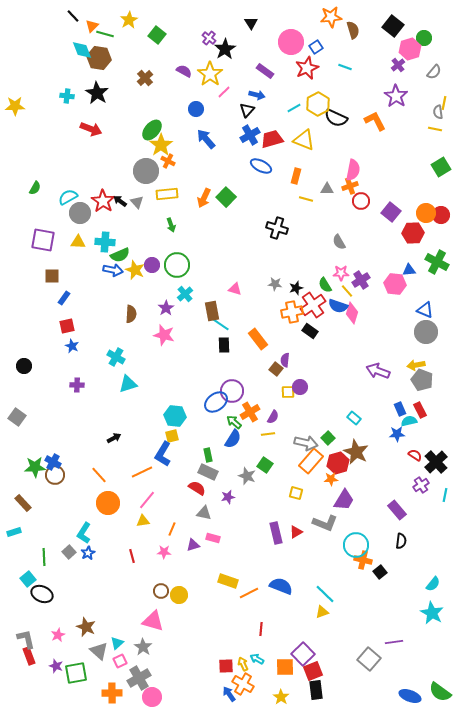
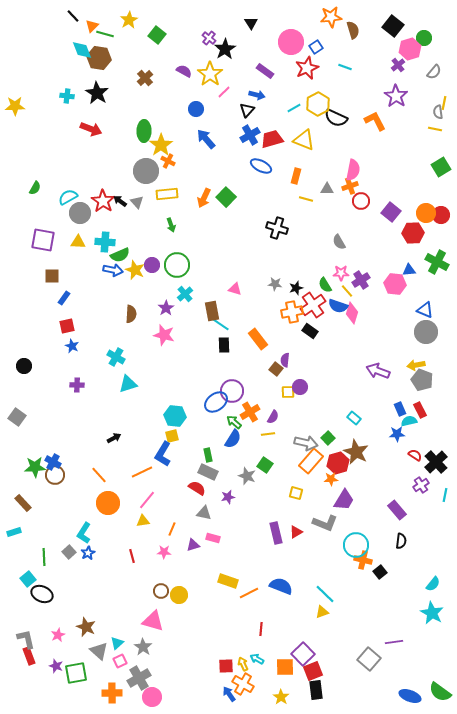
green ellipse at (152, 130): moved 8 px left, 1 px down; rotated 40 degrees counterclockwise
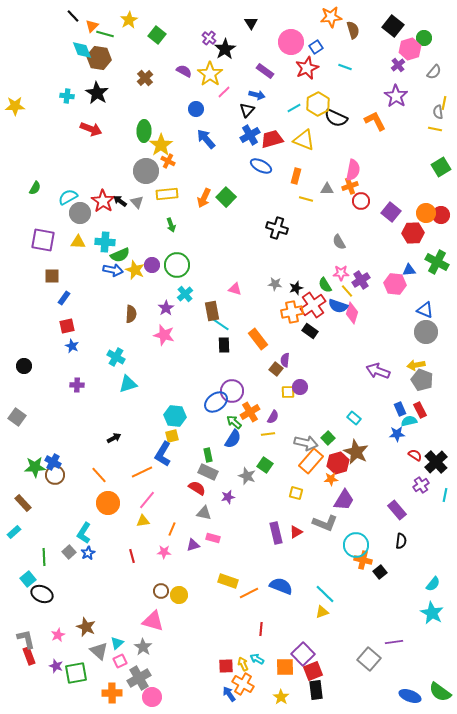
cyan rectangle at (14, 532): rotated 24 degrees counterclockwise
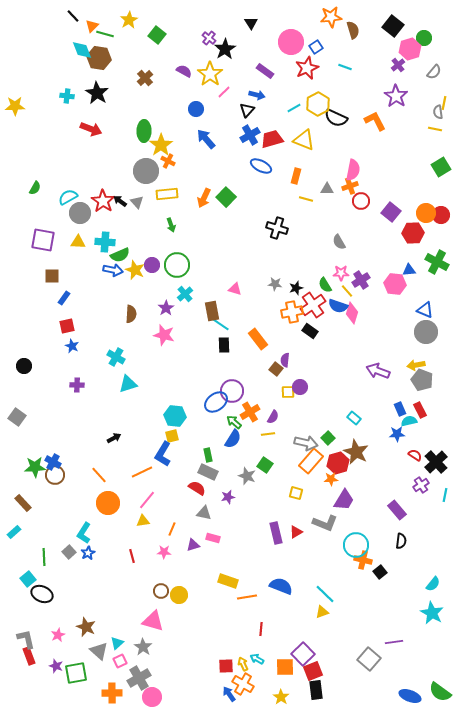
orange line at (249, 593): moved 2 px left, 4 px down; rotated 18 degrees clockwise
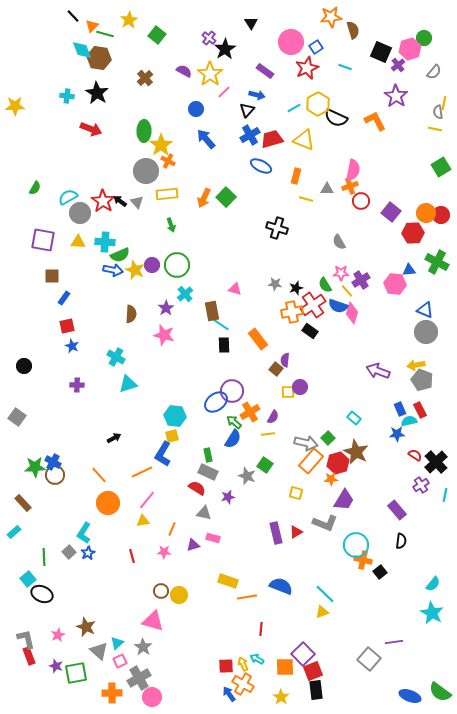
black square at (393, 26): moved 12 px left, 26 px down; rotated 15 degrees counterclockwise
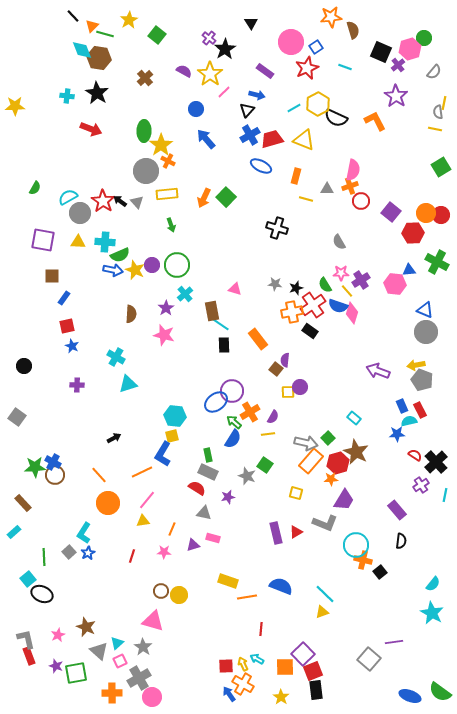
blue rectangle at (400, 409): moved 2 px right, 3 px up
red line at (132, 556): rotated 32 degrees clockwise
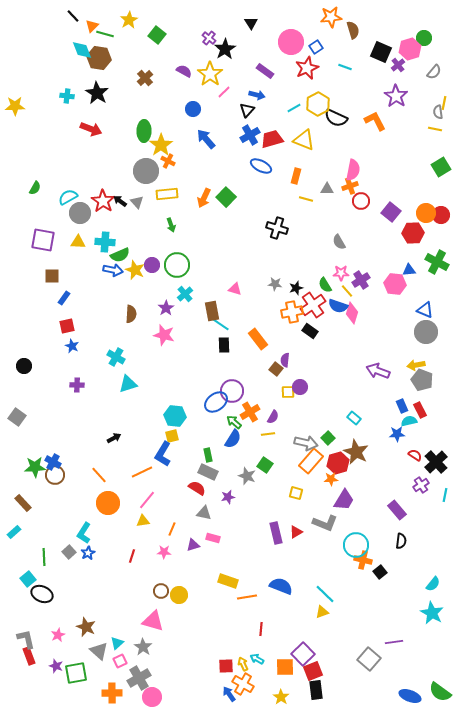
blue circle at (196, 109): moved 3 px left
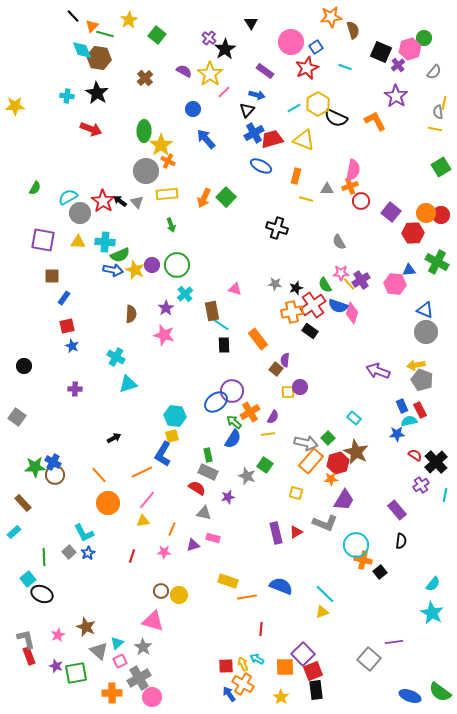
blue cross at (250, 135): moved 4 px right, 2 px up
yellow line at (347, 291): moved 2 px right, 7 px up
purple cross at (77, 385): moved 2 px left, 4 px down
cyan L-shape at (84, 533): rotated 60 degrees counterclockwise
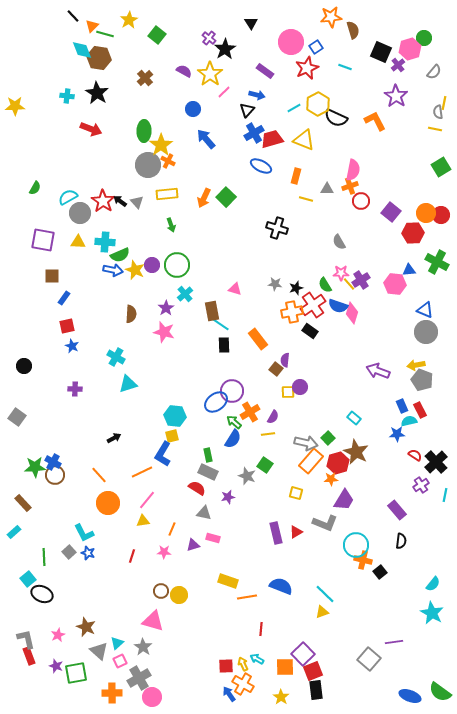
gray circle at (146, 171): moved 2 px right, 6 px up
pink star at (164, 335): moved 3 px up
blue star at (88, 553): rotated 24 degrees counterclockwise
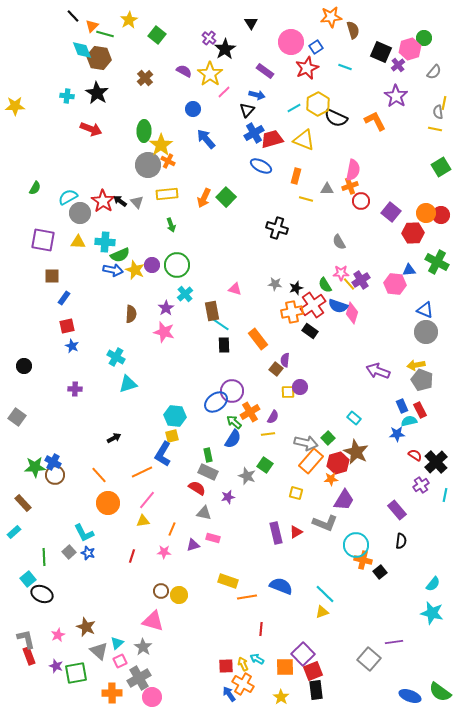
cyan star at (432, 613): rotated 15 degrees counterclockwise
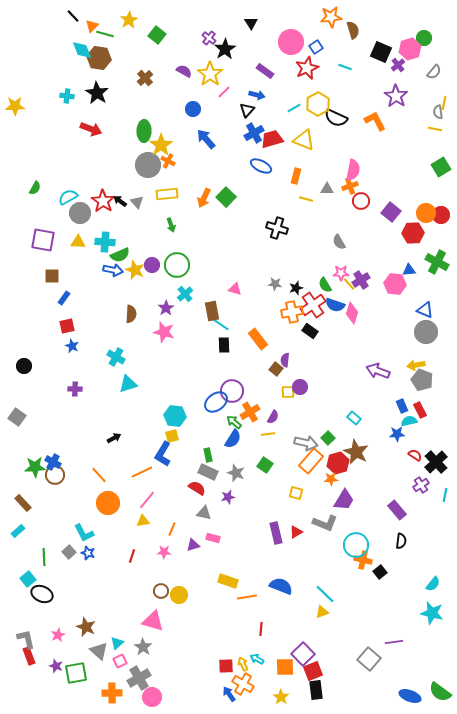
blue semicircle at (338, 306): moved 3 px left, 1 px up
gray star at (247, 476): moved 11 px left, 3 px up
cyan rectangle at (14, 532): moved 4 px right, 1 px up
